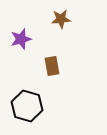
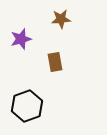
brown rectangle: moved 3 px right, 4 px up
black hexagon: rotated 24 degrees clockwise
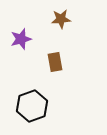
black hexagon: moved 5 px right
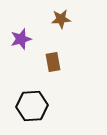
brown rectangle: moved 2 px left
black hexagon: rotated 16 degrees clockwise
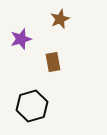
brown star: moved 1 px left; rotated 18 degrees counterclockwise
black hexagon: rotated 12 degrees counterclockwise
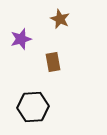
brown star: rotated 24 degrees counterclockwise
black hexagon: moved 1 px right, 1 px down; rotated 12 degrees clockwise
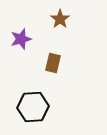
brown star: rotated 12 degrees clockwise
brown rectangle: moved 1 px down; rotated 24 degrees clockwise
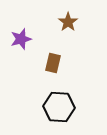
brown star: moved 8 px right, 3 px down
black hexagon: moved 26 px right; rotated 8 degrees clockwise
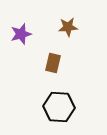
brown star: moved 5 px down; rotated 30 degrees clockwise
purple star: moved 5 px up
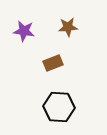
purple star: moved 3 px right, 3 px up; rotated 25 degrees clockwise
brown rectangle: rotated 54 degrees clockwise
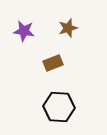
brown star: moved 1 px down; rotated 12 degrees counterclockwise
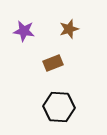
brown star: moved 1 px right, 1 px down
